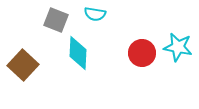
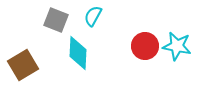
cyan semicircle: moved 2 px left, 2 px down; rotated 110 degrees clockwise
cyan star: moved 1 px left, 1 px up
red circle: moved 3 px right, 7 px up
brown square: rotated 16 degrees clockwise
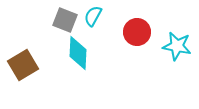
gray square: moved 9 px right
red circle: moved 8 px left, 14 px up
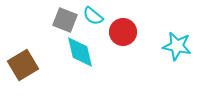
cyan semicircle: rotated 80 degrees counterclockwise
red circle: moved 14 px left
cyan diamond: moved 2 px right, 1 px up; rotated 16 degrees counterclockwise
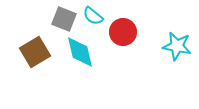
gray square: moved 1 px left, 1 px up
brown square: moved 12 px right, 13 px up
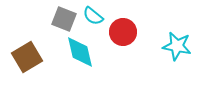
brown square: moved 8 px left, 5 px down
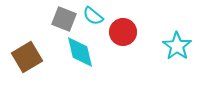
cyan star: rotated 24 degrees clockwise
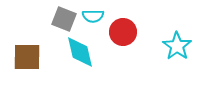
cyan semicircle: rotated 40 degrees counterclockwise
brown square: rotated 32 degrees clockwise
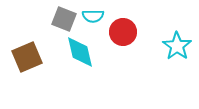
brown square: rotated 24 degrees counterclockwise
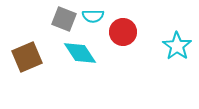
cyan diamond: moved 1 px down; rotated 20 degrees counterclockwise
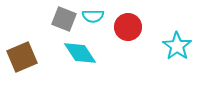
red circle: moved 5 px right, 5 px up
brown square: moved 5 px left
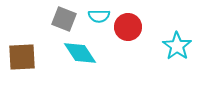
cyan semicircle: moved 6 px right
brown square: rotated 20 degrees clockwise
